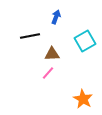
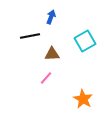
blue arrow: moved 5 px left
pink line: moved 2 px left, 5 px down
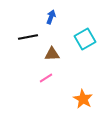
black line: moved 2 px left, 1 px down
cyan square: moved 2 px up
pink line: rotated 16 degrees clockwise
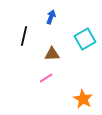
black line: moved 4 px left, 1 px up; rotated 66 degrees counterclockwise
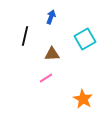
black line: moved 1 px right
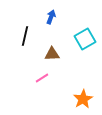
pink line: moved 4 px left
orange star: rotated 12 degrees clockwise
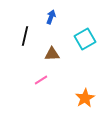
pink line: moved 1 px left, 2 px down
orange star: moved 2 px right, 1 px up
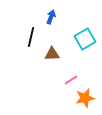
black line: moved 6 px right, 1 px down
pink line: moved 30 px right
orange star: rotated 18 degrees clockwise
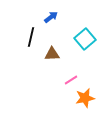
blue arrow: rotated 32 degrees clockwise
cyan square: rotated 10 degrees counterclockwise
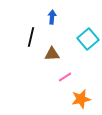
blue arrow: moved 1 px right; rotated 48 degrees counterclockwise
cyan square: moved 3 px right
pink line: moved 6 px left, 3 px up
orange star: moved 4 px left, 1 px down
